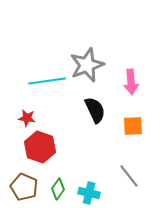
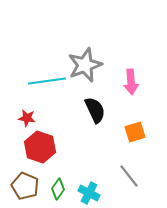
gray star: moved 2 px left
orange square: moved 2 px right, 6 px down; rotated 15 degrees counterclockwise
brown pentagon: moved 1 px right, 1 px up
cyan cross: rotated 15 degrees clockwise
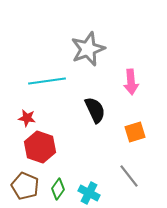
gray star: moved 3 px right, 16 px up
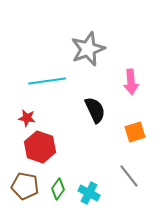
brown pentagon: rotated 12 degrees counterclockwise
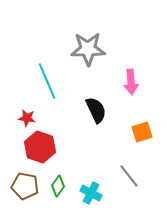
gray star: rotated 20 degrees clockwise
cyan line: rotated 75 degrees clockwise
black semicircle: moved 1 px right
orange square: moved 7 px right
green diamond: moved 3 px up
cyan cross: moved 2 px right
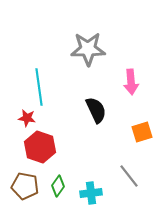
cyan line: moved 8 px left, 6 px down; rotated 15 degrees clockwise
cyan cross: rotated 35 degrees counterclockwise
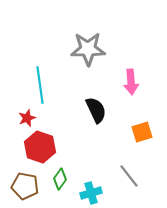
cyan line: moved 1 px right, 2 px up
red star: rotated 30 degrees counterclockwise
green diamond: moved 2 px right, 7 px up
cyan cross: rotated 10 degrees counterclockwise
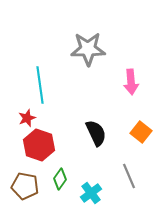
black semicircle: moved 23 px down
orange square: moved 1 px left; rotated 35 degrees counterclockwise
red hexagon: moved 1 px left, 2 px up
gray line: rotated 15 degrees clockwise
cyan cross: rotated 20 degrees counterclockwise
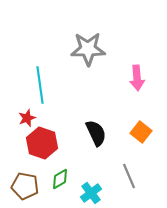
pink arrow: moved 6 px right, 4 px up
red hexagon: moved 3 px right, 2 px up
green diamond: rotated 25 degrees clockwise
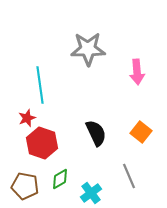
pink arrow: moved 6 px up
